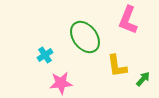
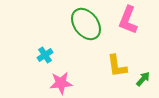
green ellipse: moved 1 px right, 13 px up
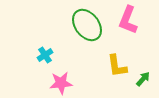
green ellipse: moved 1 px right, 1 px down
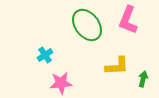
yellow L-shape: rotated 85 degrees counterclockwise
green arrow: rotated 28 degrees counterclockwise
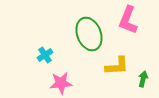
green ellipse: moved 2 px right, 9 px down; rotated 16 degrees clockwise
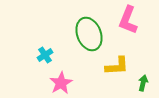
green arrow: moved 4 px down
pink star: rotated 25 degrees counterclockwise
